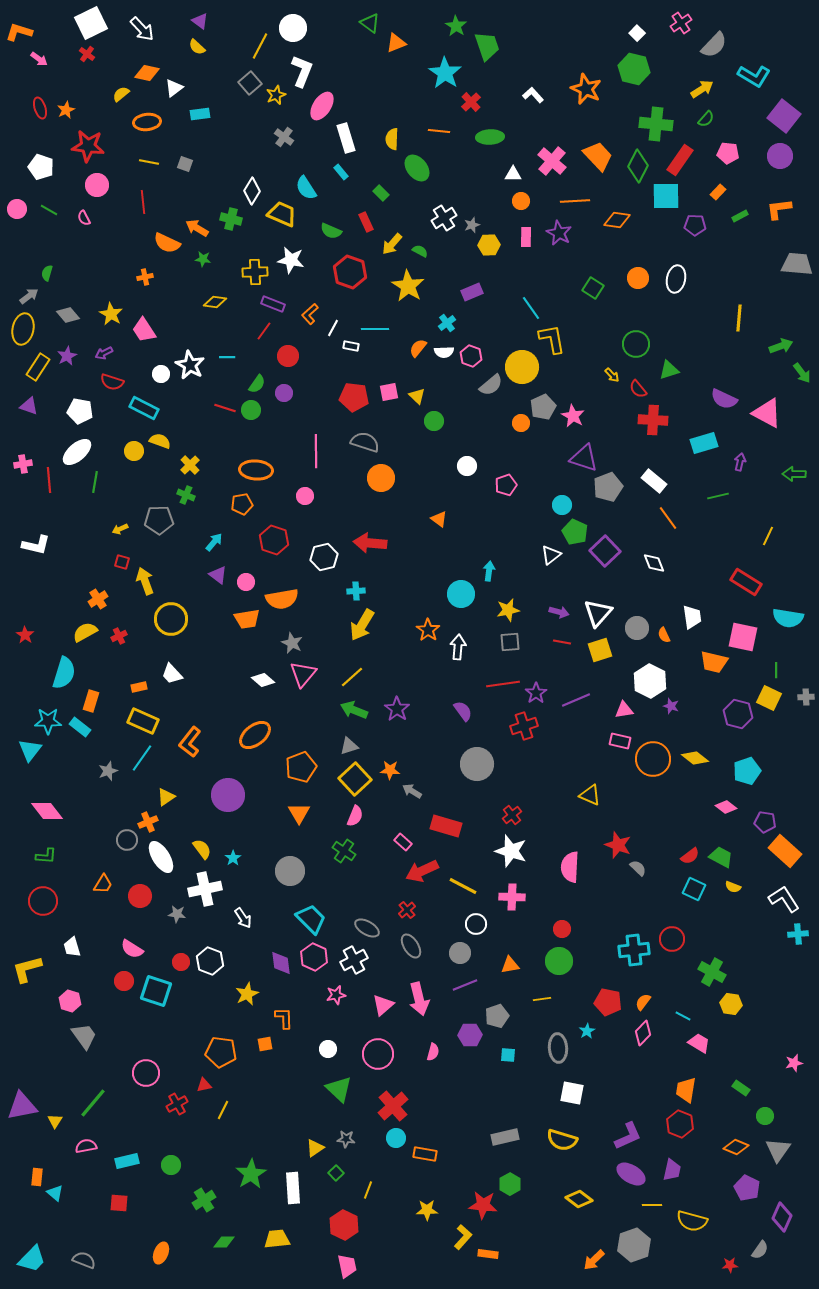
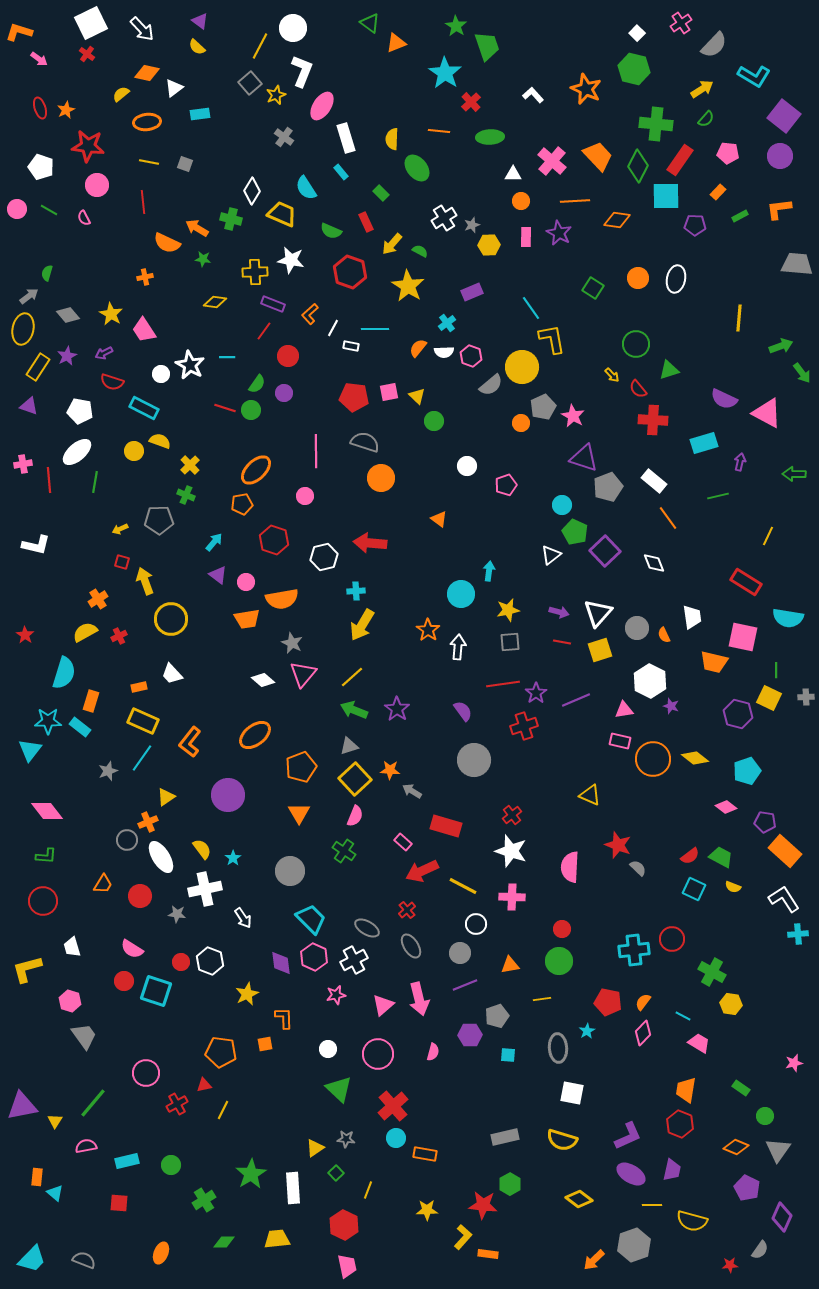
orange ellipse at (256, 470): rotated 48 degrees counterclockwise
gray circle at (477, 764): moved 3 px left, 4 px up
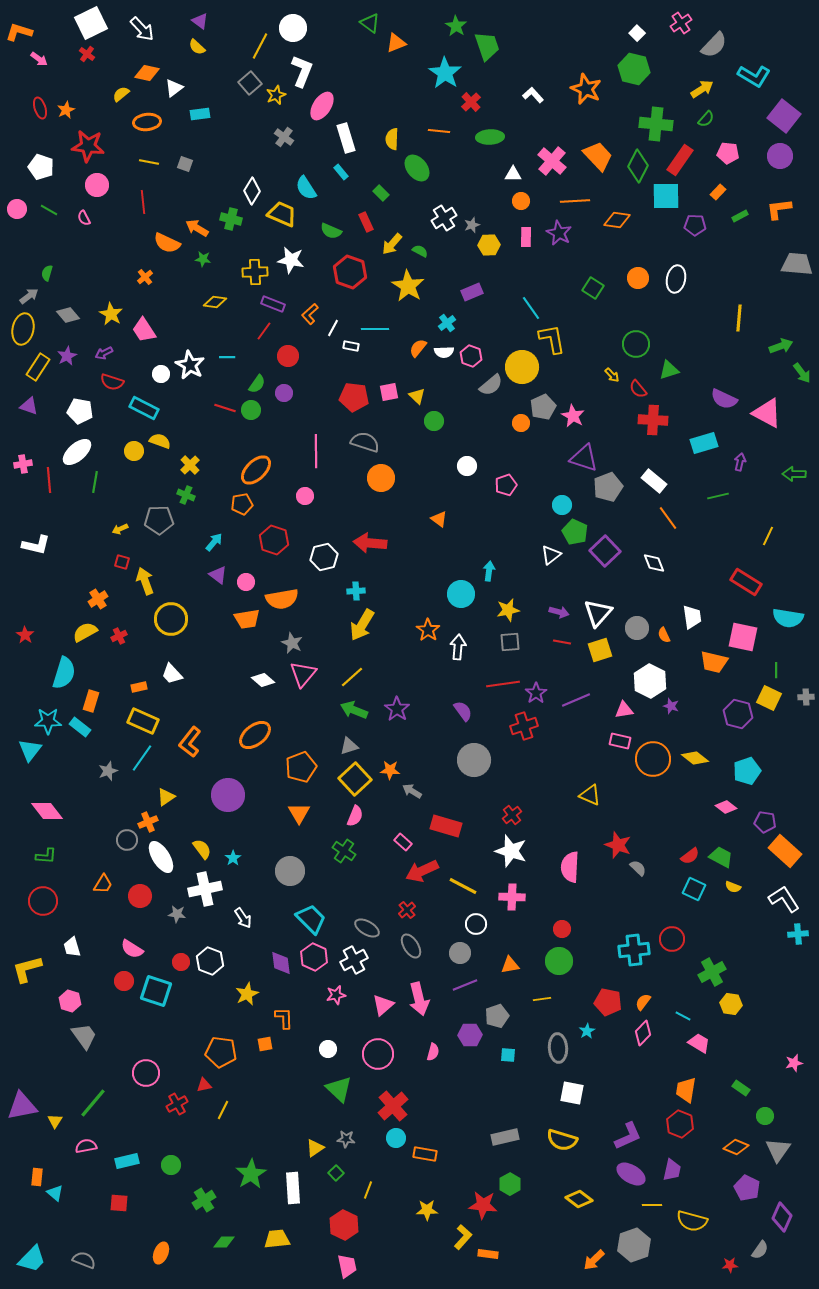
orange cross at (145, 277): rotated 28 degrees counterclockwise
green cross at (712, 972): rotated 32 degrees clockwise
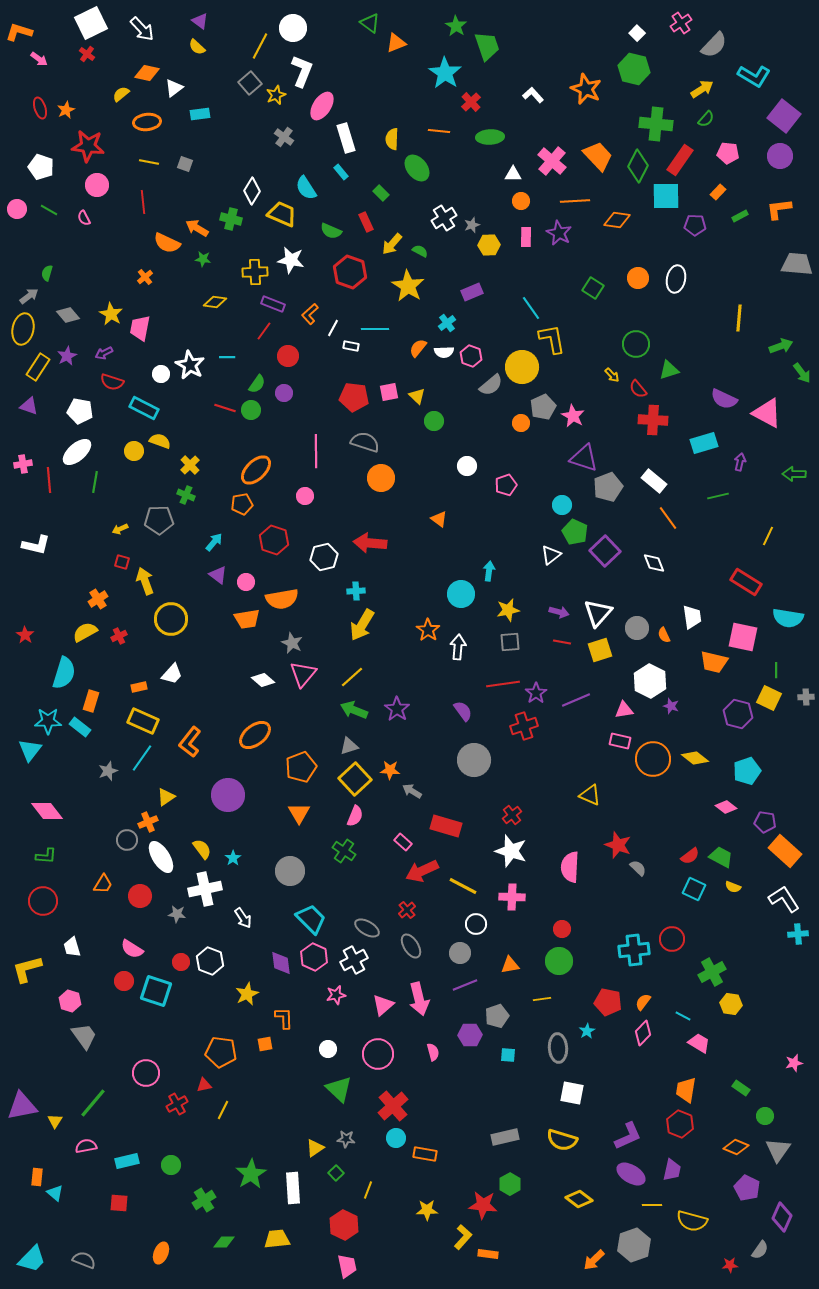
pink trapezoid at (144, 330): moved 4 px left, 2 px up; rotated 44 degrees clockwise
white trapezoid at (172, 674): rotated 95 degrees counterclockwise
pink semicircle at (433, 1052): rotated 30 degrees counterclockwise
